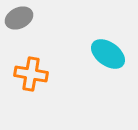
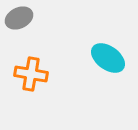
cyan ellipse: moved 4 px down
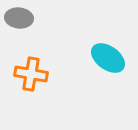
gray ellipse: rotated 32 degrees clockwise
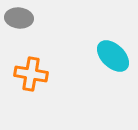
cyan ellipse: moved 5 px right, 2 px up; rotated 8 degrees clockwise
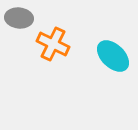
orange cross: moved 22 px right, 30 px up; rotated 16 degrees clockwise
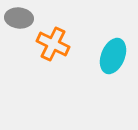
cyan ellipse: rotated 68 degrees clockwise
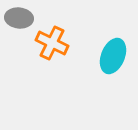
orange cross: moved 1 px left, 1 px up
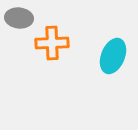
orange cross: rotated 28 degrees counterclockwise
